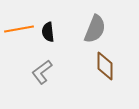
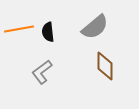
gray semicircle: moved 2 px up; rotated 28 degrees clockwise
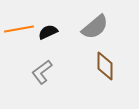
black semicircle: rotated 72 degrees clockwise
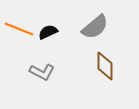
orange line: rotated 32 degrees clockwise
gray L-shape: rotated 115 degrees counterclockwise
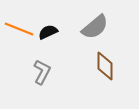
gray L-shape: rotated 90 degrees counterclockwise
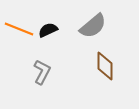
gray semicircle: moved 2 px left, 1 px up
black semicircle: moved 2 px up
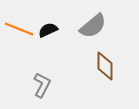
gray L-shape: moved 13 px down
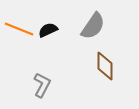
gray semicircle: rotated 16 degrees counterclockwise
